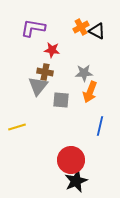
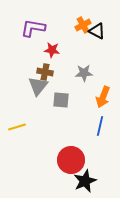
orange cross: moved 2 px right, 2 px up
orange arrow: moved 13 px right, 5 px down
black star: moved 9 px right
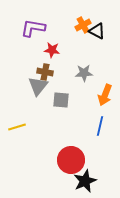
orange arrow: moved 2 px right, 2 px up
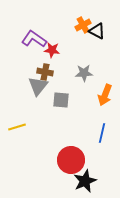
purple L-shape: moved 1 px right, 11 px down; rotated 25 degrees clockwise
blue line: moved 2 px right, 7 px down
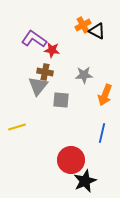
gray star: moved 2 px down
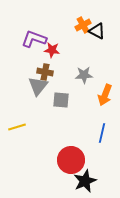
purple L-shape: rotated 15 degrees counterclockwise
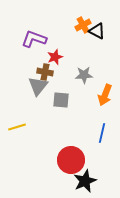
red star: moved 3 px right, 7 px down; rotated 28 degrees counterclockwise
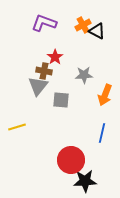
purple L-shape: moved 10 px right, 16 px up
red star: rotated 14 degrees counterclockwise
brown cross: moved 1 px left, 1 px up
black star: rotated 20 degrees clockwise
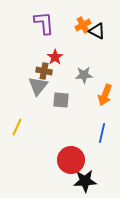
purple L-shape: rotated 65 degrees clockwise
yellow line: rotated 48 degrees counterclockwise
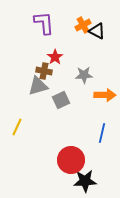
gray triangle: rotated 35 degrees clockwise
orange arrow: rotated 110 degrees counterclockwise
gray square: rotated 30 degrees counterclockwise
